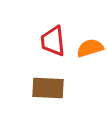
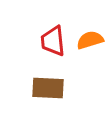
orange semicircle: moved 8 px up
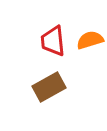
brown rectangle: moved 1 px right, 1 px up; rotated 32 degrees counterclockwise
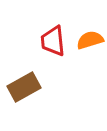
brown rectangle: moved 25 px left
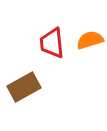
red trapezoid: moved 1 px left, 2 px down
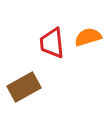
orange semicircle: moved 2 px left, 3 px up
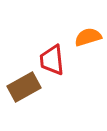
red trapezoid: moved 17 px down
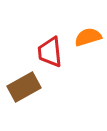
red trapezoid: moved 2 px left, 8 px up
